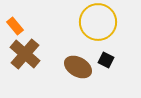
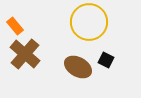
yellow circle: moved 9 px left
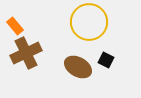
brown cross: moved 1 px right, 1 px up; rotated 24 degrees clockwise
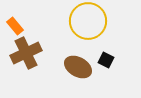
yellow circle: moved 1 px left, 1 px up
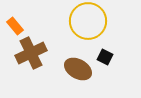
brown cross: moved 5 px right
black square: moved 1 px left, 3 px up
brown ellipse: moved 2 px down
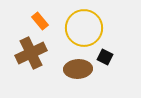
yellow circle: moved 4 px left, 7 px down
orange rectangle: moved 25 px right, 5 px up
brown ellipse: rotated 32 degrees counterclockwise
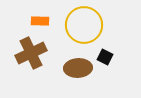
orange rectangle: rotated 48 degrees counterclockwise
yellow circle: moved 3 px up
brown ellipse: moved 1 px up
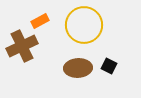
orange rectangle: rotated 30 degrees counterclockwise
brown cross: moved 9 px left, 7 px up
black square: moved 4 px right, 9 px down
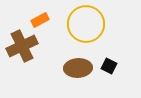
orange rectangle: moved 1 px up
yellow circle: moved 2 px right, 1 px up
